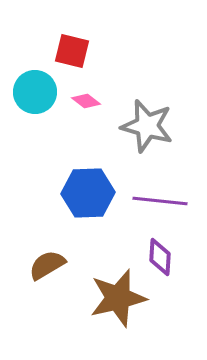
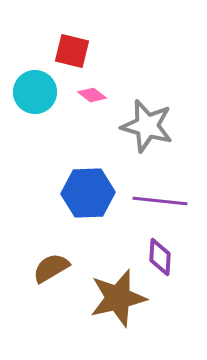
pink diamond: moved 6 px right, 6 px up
brown semicircle: moved 4 px right, 3 px down
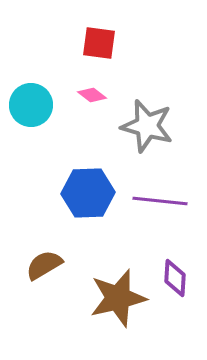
red square: moved 27 px right, 8 px up; rotated 6 degrees counterclockwise
cyan circle: moved 4 px left, 13 px down
purple diamond: moved 15 px right, 21 px down
brown semicircle: moved 7 px left, 3 px up
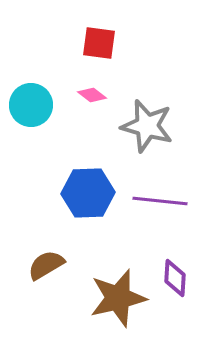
brown semicircle: moved 2 px right
